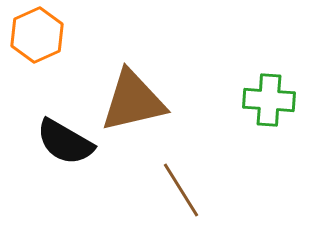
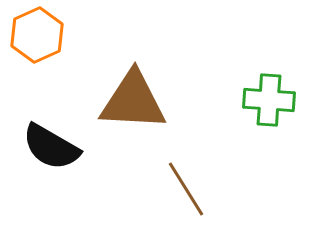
brown triangle: rotated 16 degrees clockwise
black semicircle: moved 14 px left, 5 px down
brown line: moved 5 px right, 1 px up
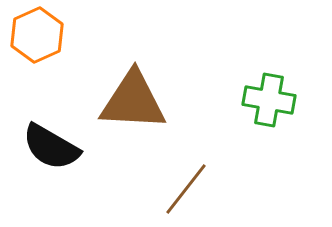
green cross: rotated 6 degrees clockwise
brown line: rotated 70 degrees clockwise
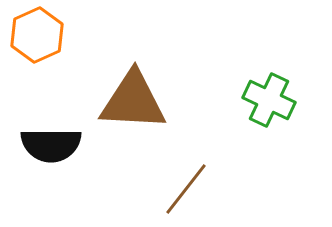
green cross: rotated 15 degrees clockwise
black semicircle: moved 2 px up; rotated 30 degrees counterclockwise
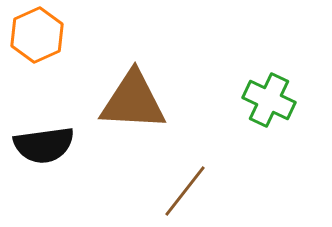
black semicircle: moved 7 px left; rotated 8 degrees counterclockwise
brown line: moved 1 px left, 2 px down
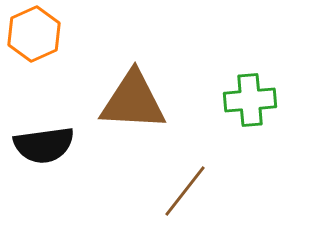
orange hexagon: moved 3 px left, 1 px up
green cross: moved 19 px left; rotated 30 degrees counterclockwise
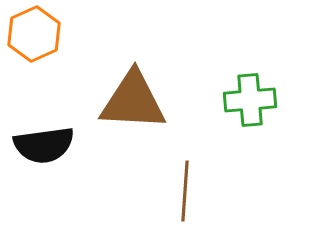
brown line: rotated 34 degrees counterclockwise
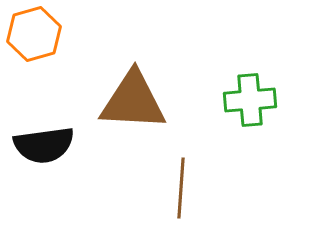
orange hexagon: rotated 8 degrees clockwise
brown line: moved 4 px left, 3 px up
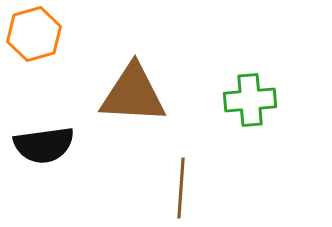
brown triangle: moved 7 px up
